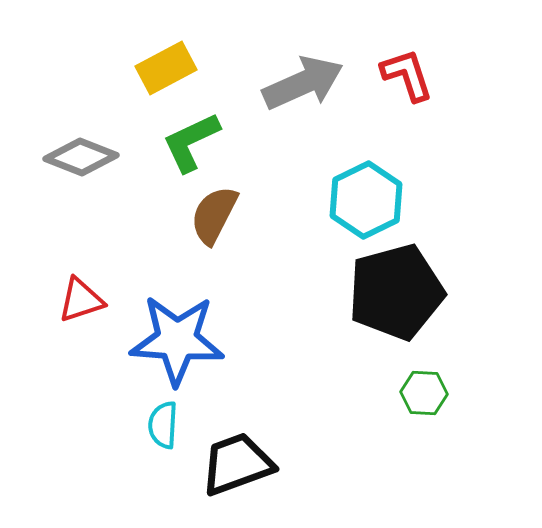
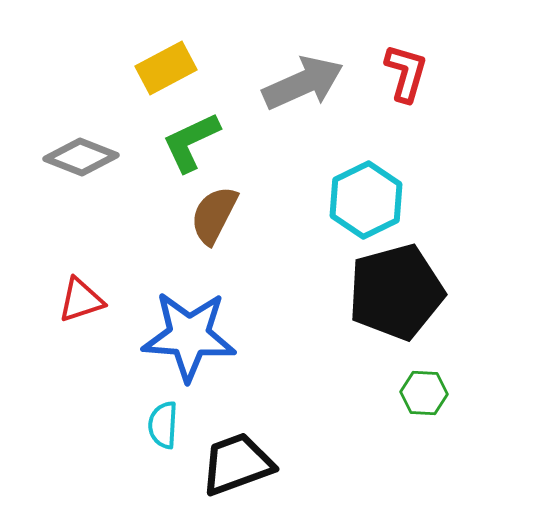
red L-shape: moved 1 px left, 2 px up; rotated 34 degrees clockwise
blue star: moved 12 px right, 4 px up
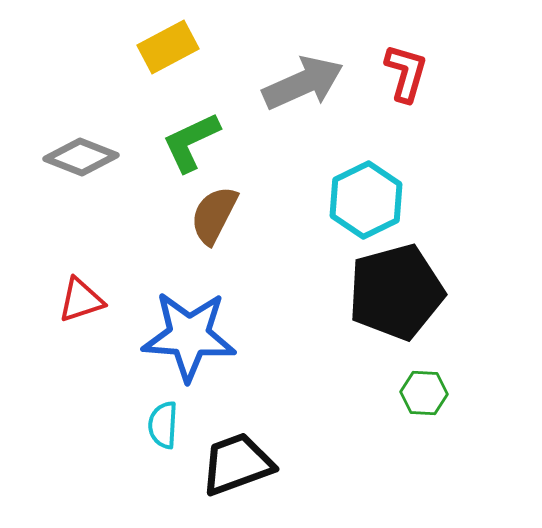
yellow rectangle: moved 2 px right, 21 px up
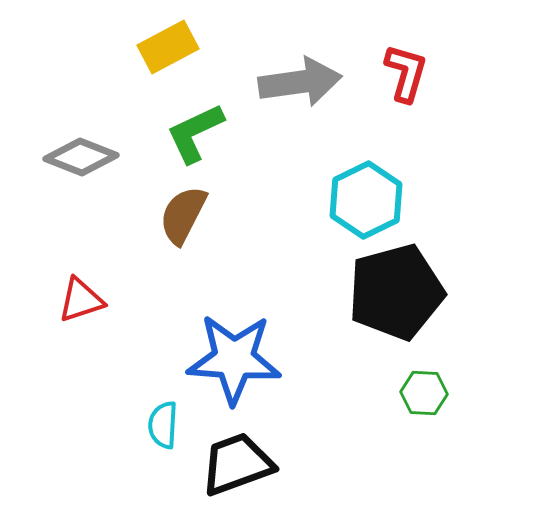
gray arrow: moved 3 px left, 1 px up; rotated 16 degrees clockwise
green L-shape: moved 4 px right, 9 px up
brown semicircle: moved 31 px left
blue star: moved 45 px right, 23 px down
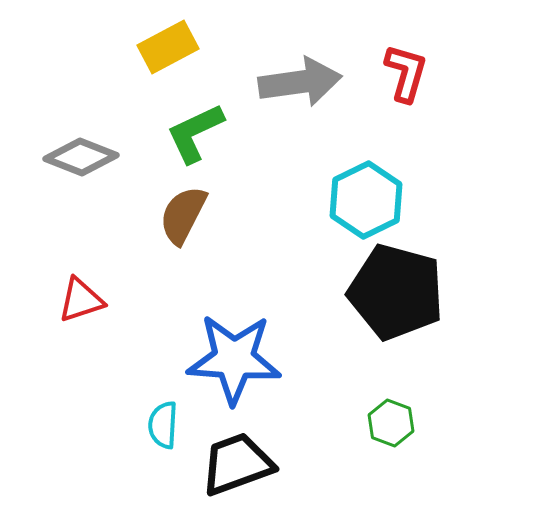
black pentagon: rotated 30 degrees clockwise
green hexagon: moved 33 px left, 30 px down; rotated 18 degrees clockwise
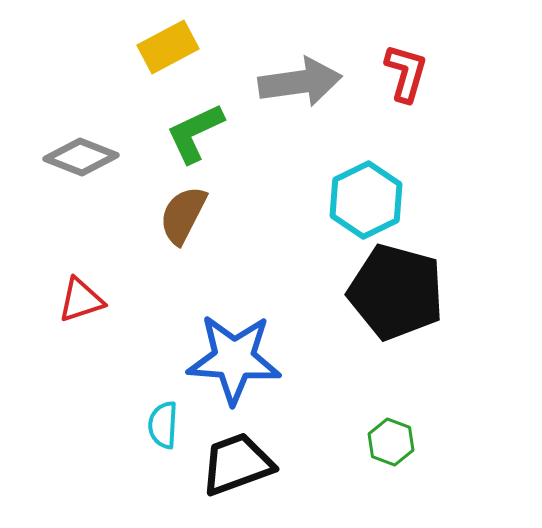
green hexagon: moved 19 px down
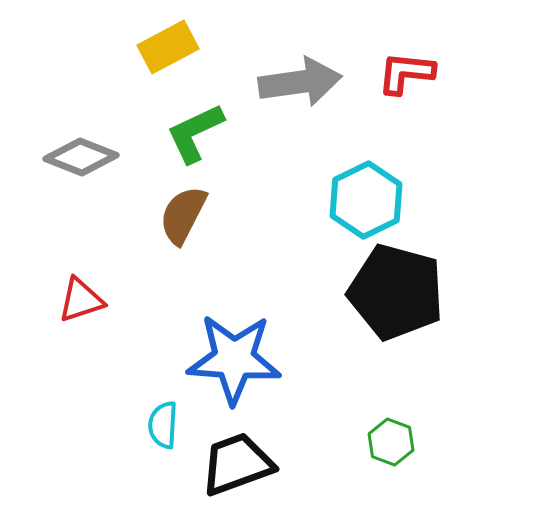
red L-shape: rotated 100 degrees counterclockwise
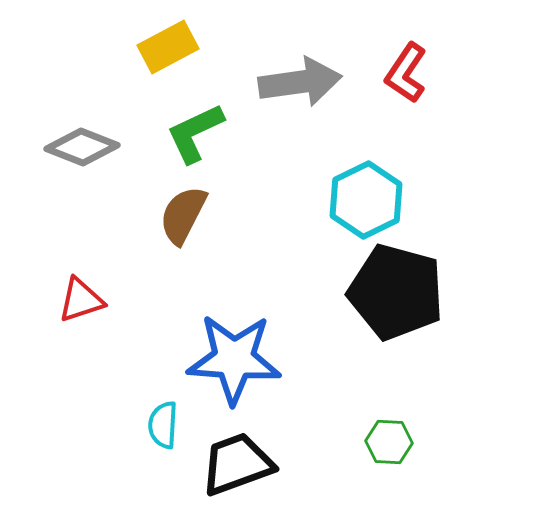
red L-shape: rotated 62 degrees counterclockwise
gray diamond: moved 1 px right, 10 px up
green hexagon: moved 2 px left; rotated 18 degrees counterclockwise
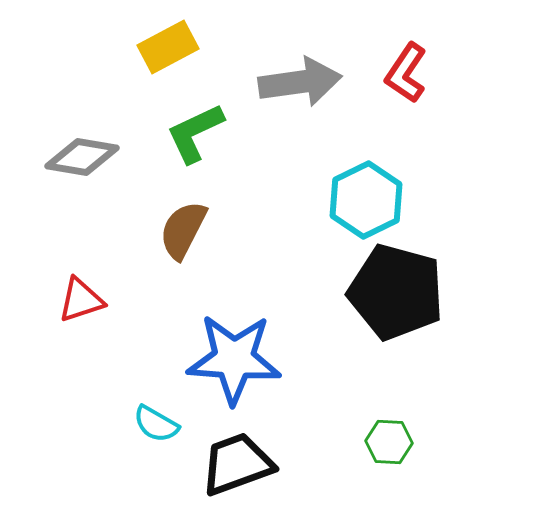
gray diamond: moved 10 px down; rotated 12 degrees counterclockwise
brown semicircle: moved 15 px down
cyan semicircle: moved 7 px left, 1 px up; rotated 63 degrees counterclockwise
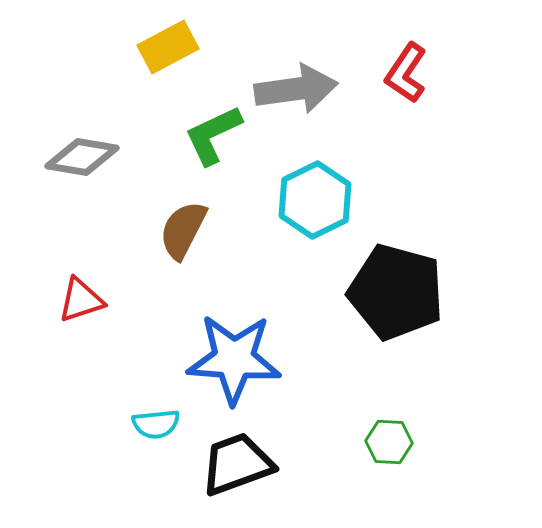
gray arrow: moved 4 px left, 7 px down
green L-shape: moved 18 px right, 2 px down
cyan hexagon: moved 51 px left
cyan semicircle: rotated 36 degrees counterclockwise
